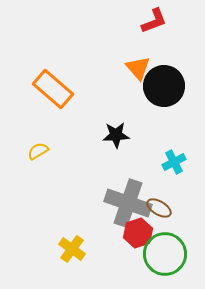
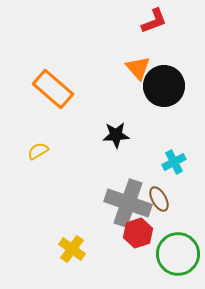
brown ellipse: moved 9 px up; rotated 30 degrees clockwise
green circle: moved 13 px right
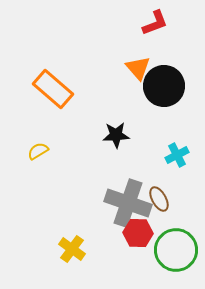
red L-shape: moved 1 px right, 2 px down
cyan cross: moved 3 px right, 7 px up
red hexagon: rotated 20 degrees clockwise
green circle: moved 2 px left, 4 px up
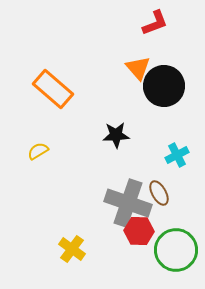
brown ellipse: moved 6 px up
red hexagon: moved 1 px right, 2 px up
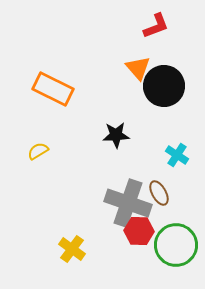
red L-shape: moved 1 px right, 3 px down
orange rectangle: rotated 15 degrees counterclockwise
cyan cross: rotated 30 degrees counterclockwise
green circle: moved 5 px up
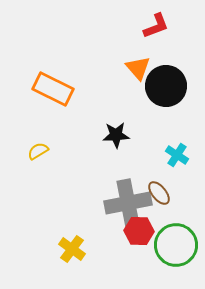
black circle: moved 2 px right
brown ellipse: rotated 10 degrees counterclockwise
gray cross: rotated 30 degrees counterclockwise
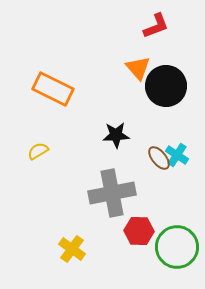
brown ellipse: moved 35 px up
gray cross: moved 16 px left, 10 px up
green circle: moved 1 px right, 2 px down
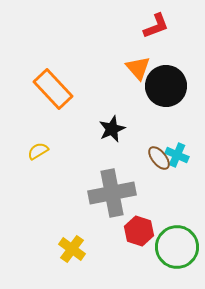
orange rectangle: rotated 21 degrees clockwise
black star: moved 4 px left, 6 px up; rotated 20 degrees counterclockwise
cyan cross: rotated 10 degrees counterclockwise
red hexagon: rotated 16 degrees clockwise
